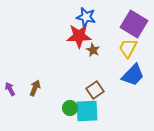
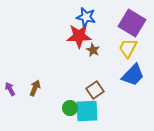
purple square: moved 2 px left, 1 px up
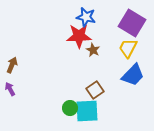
brown arrow: moved 23 px left, 23 px up
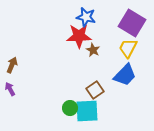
blue trapezoid: moved 8 px left
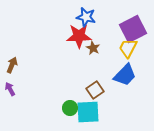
purple square: moved 1 px right, 6 px down; rotated 32 degrees clockwise
brown star: moved 2 px up
cyan square: moved 1 px right, 1 px down
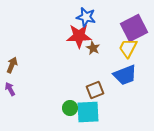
purple square: moved 1 px right, 1 px up
blue trapezoid: rotated 25 degrees clockwise
brown square: rotated 12 degrees clockwise
